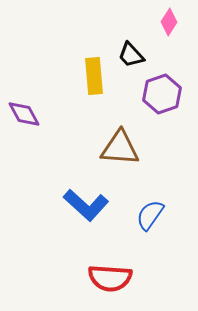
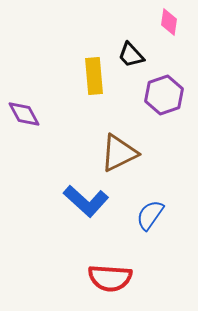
pink diamond: rotated 24 degrees counterclockwise
purple hexagon: moved 2 px right, 1 px down
brown triangle: moved 1 px left, 5 px down; rotated 30 degrees counterclockwise
blue L-shape: moved 4 px up
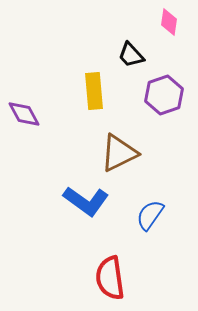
yellow rectangle: moved 15 px down
blue L-shape: rotated 6 degrees counterclockwise
red semicircle: rotated 78 degrees clockwise
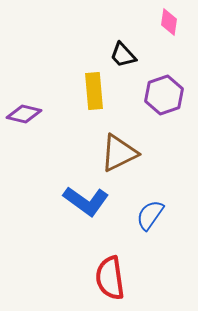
black trapezoid: moved 8 px left
purple diamond: rotated 48 degrees counterclockwise
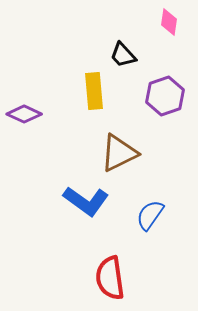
purple hexagon: moved 1 px right, 1 px down
purple diamond: rotated 12 degrees clockwise
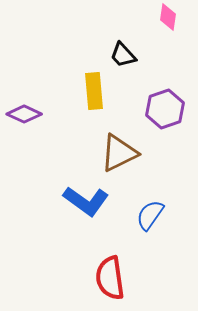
pink diamond: moved 1 px left, 5 px up
purple hexagon: moved 13 px down
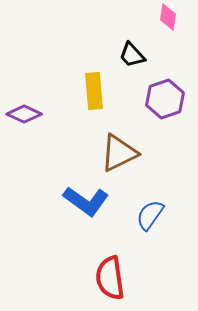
black trapezoid: moved 9 px right
purple hexagon: moved 10 px up
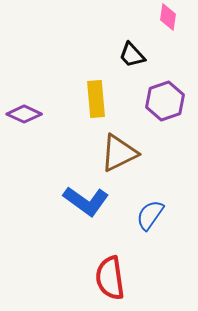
yellow rectangle: moved 2 px right, 8 px down
purple hexagon: moved 2 px down
